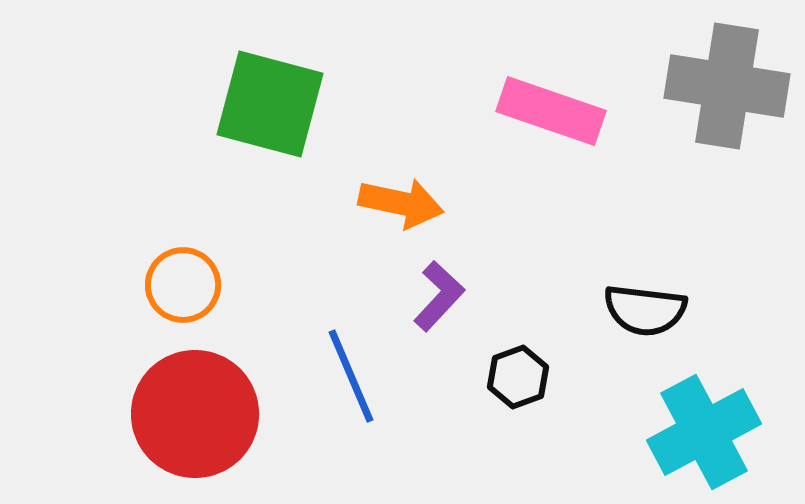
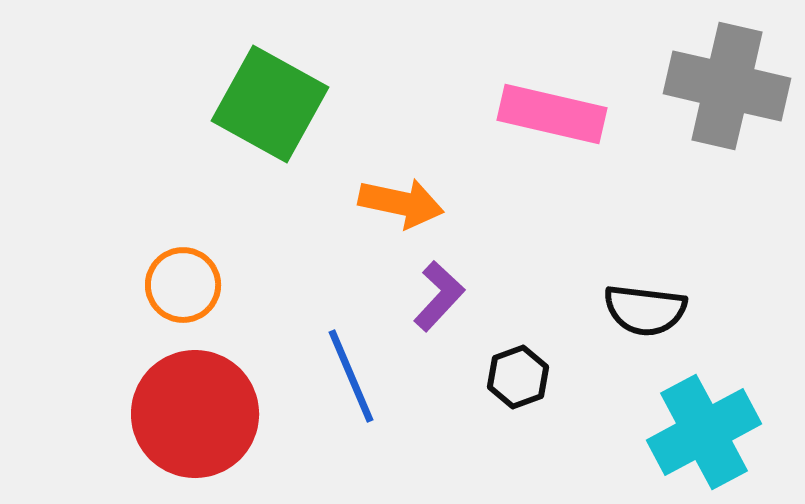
gray cross: rotated 4 degrees clockwise
green square: rotated 14 degrees clockwise
pink rectangle: moved 1 px right, 3 px down; rotated 6 degrees counterclockwise
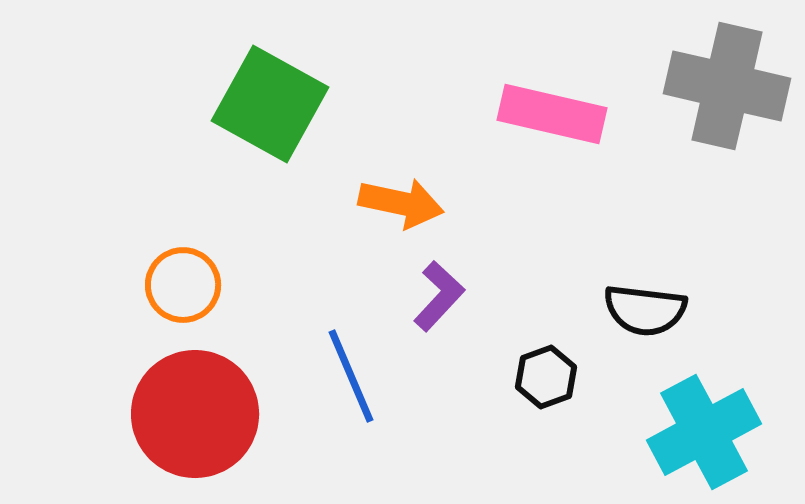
black hexagon: moved 28 px right
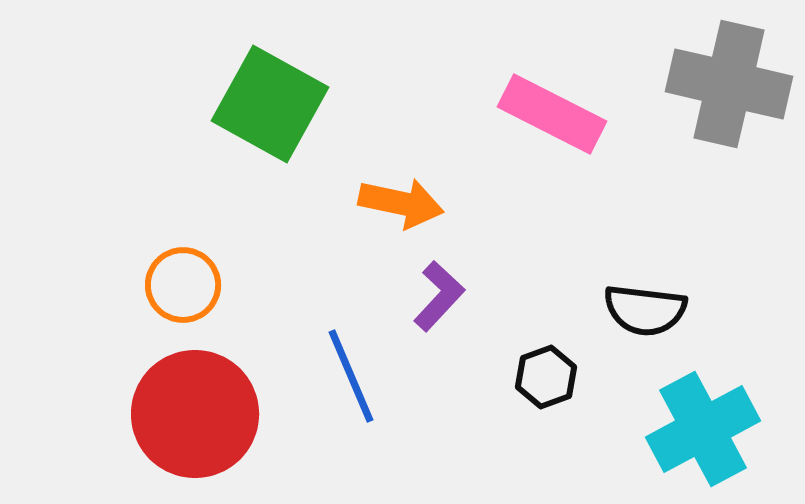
gray cross: moved 2 px right, 2 px up
pink rectangle: rotated 14 degrees clockwise
cyan cross: moved 1 px left, 3 px up
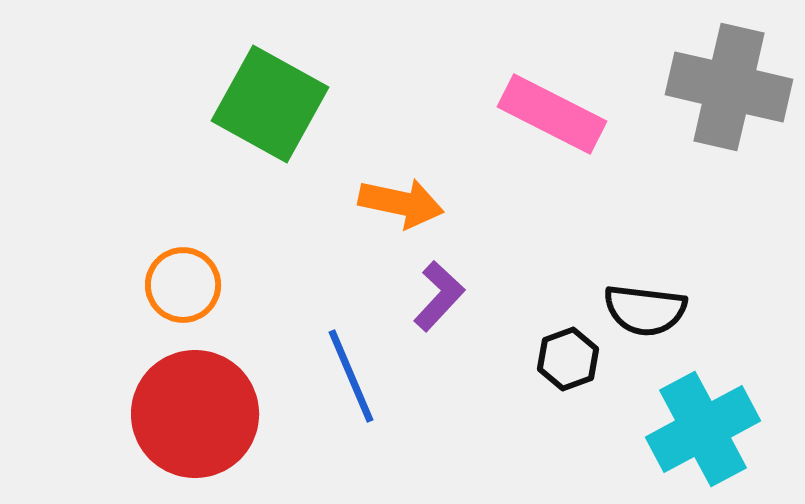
gray cross: moved 3 px down
black hexagon: moved 22 px right, 18 px up
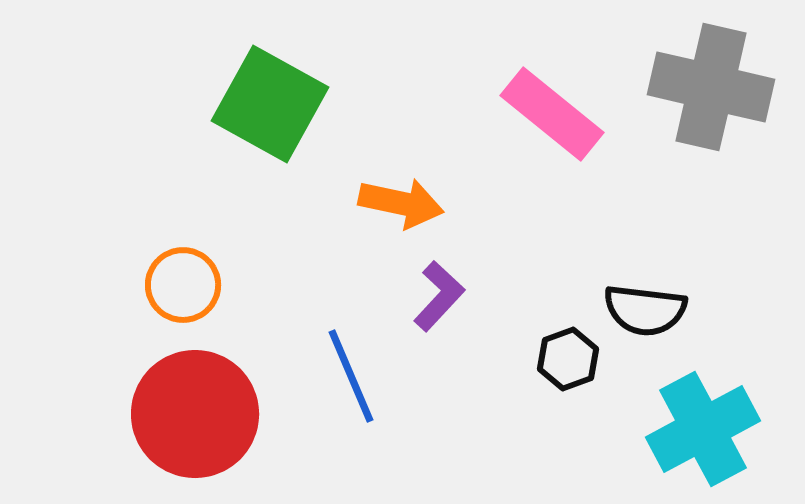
gray cross: moved 18 px left
pink rectangle: rotated 12 degrees clockwise
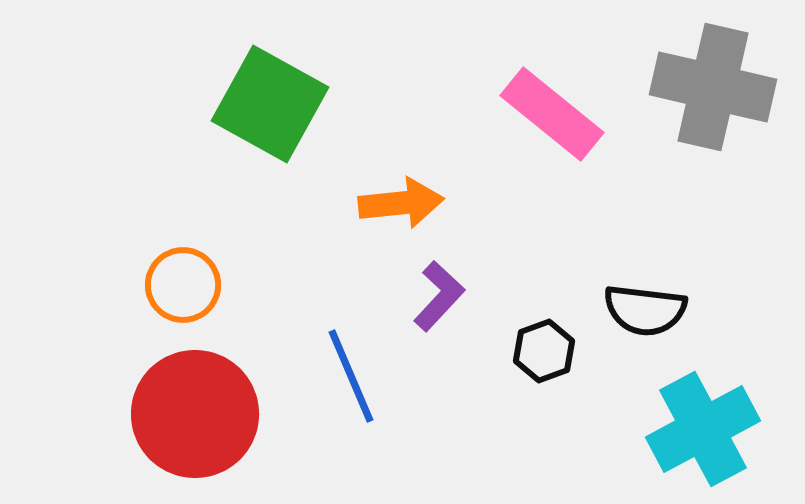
gray cross: moved 2 px right
orange arrow: rotated 18 degrees counterclockwise
black hexagon: moved 24 px left, 8 px up
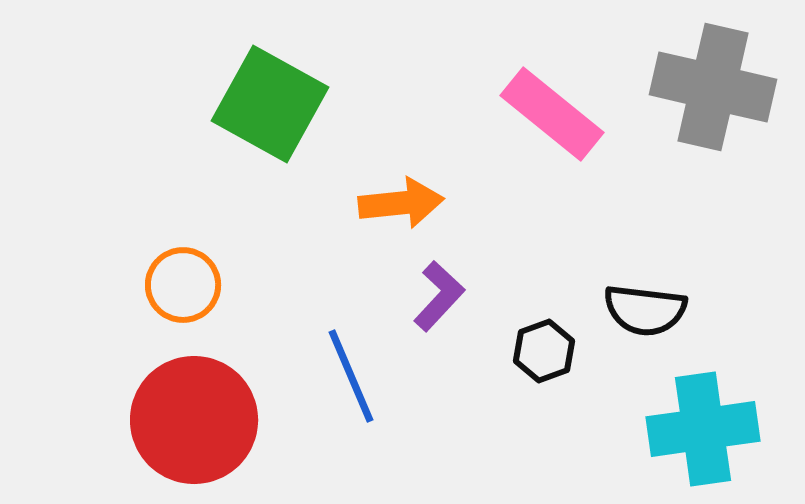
red circle: moved 1 px left, 6 px down
cyan cross: rotated 20 degrees clockwise
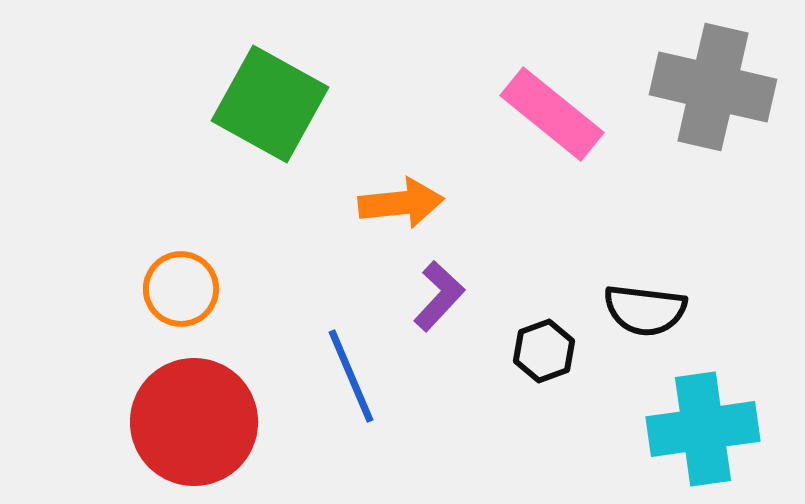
orange circle: moved 2 px left, 4 px down
red circle: moved 2 px down
